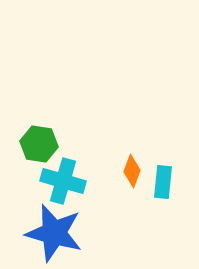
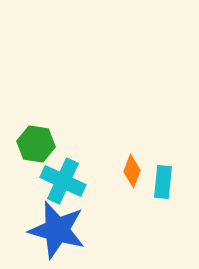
green hexagon: moved 3 px left
cyan cross: rotated 9 degrees clockwise
blue star: moved 3 px right, 3 px up
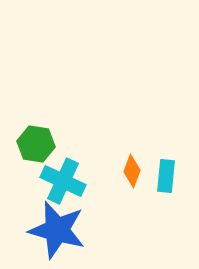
cyan rectangle: moved 3 px right, 6 px up
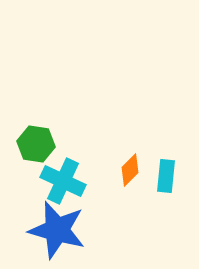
orange diamond: moved 2 px left, 1 px up; rotated 24 degrees clockwise
